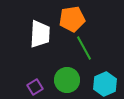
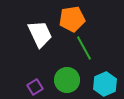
white trapezoid: rotated 28 degrees counterclockwise
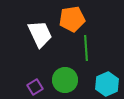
green line: moved 2 px right; rotated 25 degrees clockwise
green circle: moved 2 px left
cyan hexagon: moved 2 px right
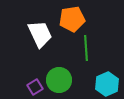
green circle: moved 6 px left
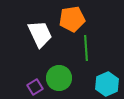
green circle: moved 2 px up
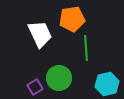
cyan hexagon: rotated 10 degrees clockwise
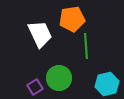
green line: moved 2 px up
